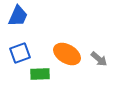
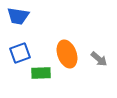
blue trapezoid: rotated 75 degrees clockwise
orange ellipse: rotated 40 degrees clockwise
green rectangle: moved 1 px right, 1 px up
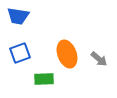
green rectangle: moved 3 px right, 6 px down
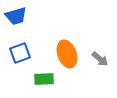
blue trapezoid: moved 2 px left; rotated 25 degrees counterclockwise
gray arrow: moved 1 px right
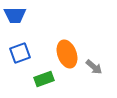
blue trapezoid: moved 1 px left, 1 px up; rotated 15 degrees clockwise
gray arrow: moved 6 px left, 8 px down
green rectangle: rotated 18 degrees counterclockwise
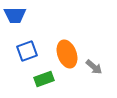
blue square: moved 7 px right, 2 px up
